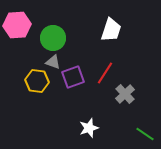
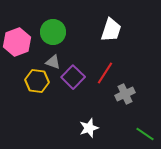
pink hexagon: moved 17 px down; rotated 16 degrees counterclockwise
green circle: moved 6 px up
purple square: rotated 25 degrees counterclockwise
gray cross: rotated 18 degrees clockwise
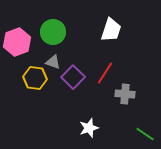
yellow hexagon: moved 2 px left, 3 px up
gray cross: rotated 30 degrees clockwise
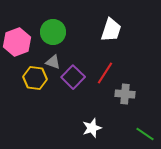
white star: moved 3 px right
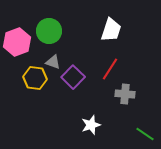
green circle: moved 4 px left, 1 px up
red line: moved 5 px right, 4 px up
white star: moved 1 px left, 3 px up
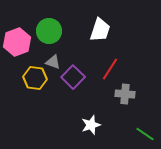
white trapezoid: moved 11 px left
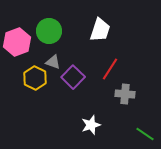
yellow hexagon: rotated 20 degrees clockwise
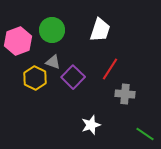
green circle: moved 3 px right, 1 px up
pink hexagon: moved 1 px right, 1 px up
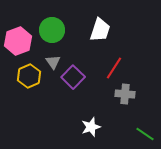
gray triangle: rotated 35 degrees clockwise
red line: moved 4 px right, 1 px up
yellow hexagon: moved 6 px left, 2 px up; rotated 10 degrees clockwise
white star: moved 2 px down
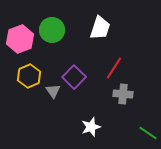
white trapezoid: moved 2 px up
pink hexagon: moved 2 px right, 2 px up
gray triangle: moved 29 px down
purple square: moved 1 px right
gray cross: moved 2 px left
green line: moved 3 px right, 1 px up
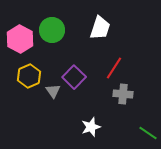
pink hexagon: rotated 12 degrees counterclockwise
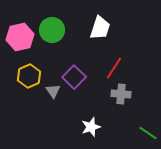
pink hexagon: moved 2 px up; rotated 20 degrees clockwise
gray cross: moved 2 px left
